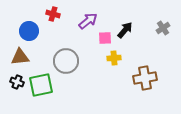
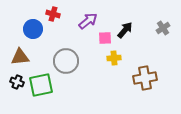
blue circle: moved 4 px right, 2 px up
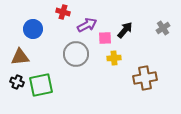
red cross: moved 10 px right, 2 px up
purple arrow: moved 1 px left, 4 px down; rotated 12 degrees clockwise
gray circle: moved 10 px right, 7 px up
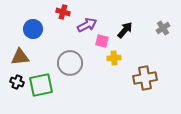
pink square: moved 3 px left, 3 px down; rotated 16 degrees clockwise
gray circle: moved 6 px left, 9 px down
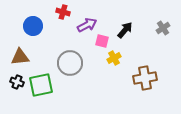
blue circle: moved 3 px up
yellow cross: rotated 24 degrees counterclockwise
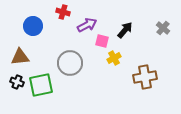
gray cross: rotated 16 degrees counterclockwise
brown cross: moved 1 px up
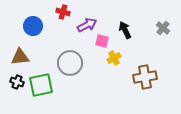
black arrow: rotated 66 degrees counterclockwise
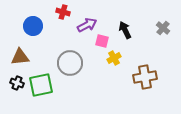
black cross: moved 1 px down
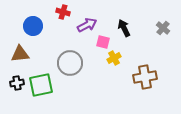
black arrow: moved 1 px left, 2 px up
pink square: moved 1 px right, 1 px down
brown triangle: moved 3 px up
black cross: rotated 32 degrees counterclockwise
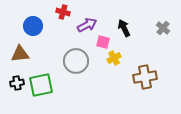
gray circle: moved 6 px right, 2 px up
